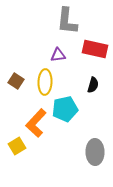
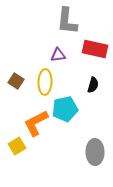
orange L-shape: rotated 20 degrees clockwise
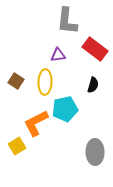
red rectangle: rotated 25 degrees clockwise
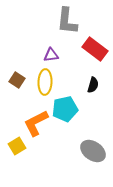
purple triangle: moved 7 px left
brown square: moved 1 px right, 1 px up
gray ellipse: moved 2 px left, 1 px up; rotated 55 degrees counterclockwise
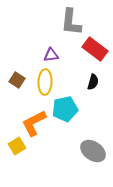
gray L-shape: moved 4 px right, 1 px down
black semicircle: moved 3 px up
orange L-shape: moved 2 px left
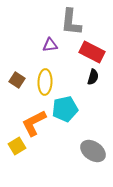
red rectangle: moved 3 px left, 3 px down; rotated 10 degrees counterclockwise
purple triangle: moved 1 px left, 10 px up
black semicircle: moved 5 px up
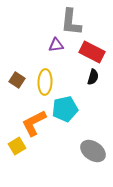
purple triangle: moved 6 px right
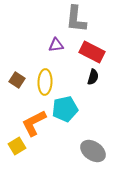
gray L-shape: moved 5 px right, 3 px up
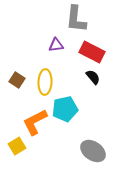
black semicircle: rotated 56 degrees counterclockwise
orange L-shape: moved 1 px right, 1 px up
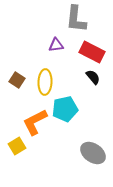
gray ellipse: moved 2 px down
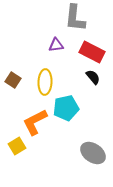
gray L-shape: moved 1 px left, 1 px up
brown square: moved 4 px left
cyan pentagon: moved 1 px right, 1 px up
